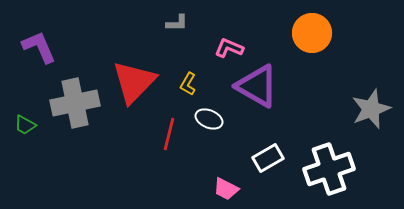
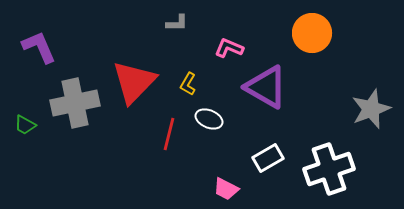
purple triangle: moved 9 px right, 1 px down
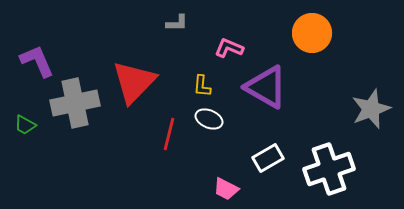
purple L-shape: moved 2 px left, 14 px down
yellow L-shape: moved 14 px right, 2 px down; rotated 25 degrees counterclockwise
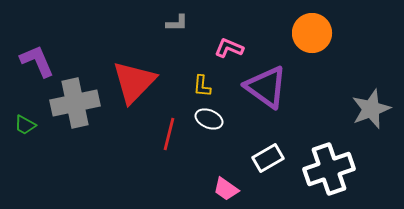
purple triangle: rotated 6 degrees clockwise
pink trapezoid: rotated 8 degrees clockwise
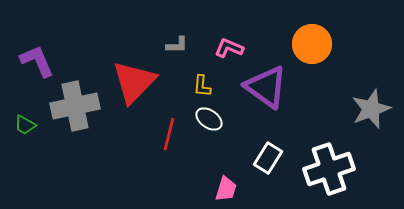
gray L-shape: moved 22 px down
orange circle: moved 11 px down
gray cross: moved 3 px down
white ellipse: rotated 12 degrees clockwise
white rectangle: rotated 28 degrees counterclockwise
pink trapezoid: rotated 108 degrees counterclockwise
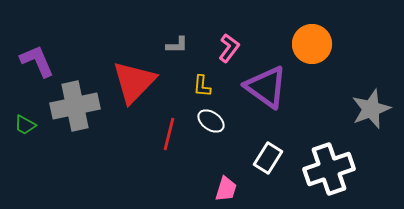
pink L-shape: rotated 104 degrees clockwise
white ellipse: moved 2 px right, 2 px down
